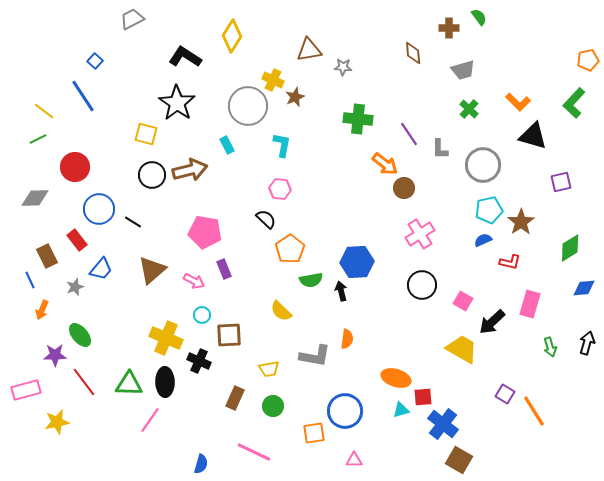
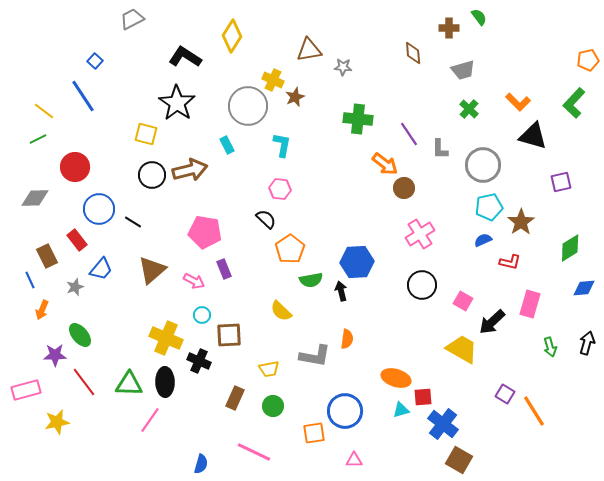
cyan pentagon at (489, 210): moved 3 px up
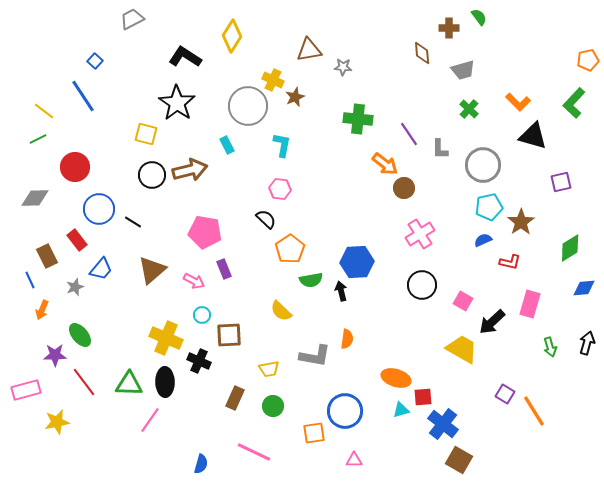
brown diamond at (413, 53): moved 9 px right
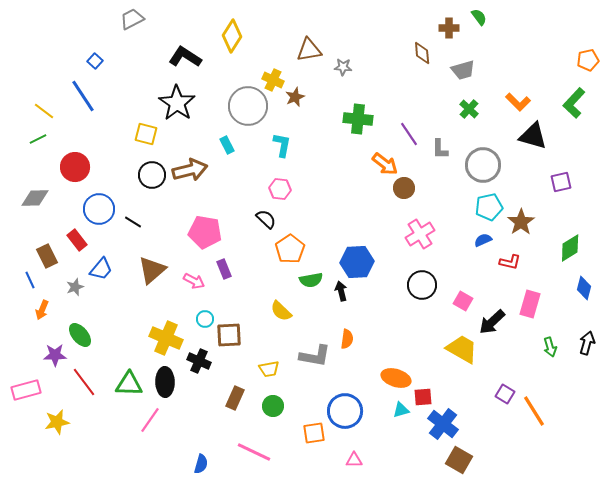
blue diamond at (584, 288): rotated 70 degrees counterclockwise
cyan circle at (202, 315): moved 3 px right, 4 px down
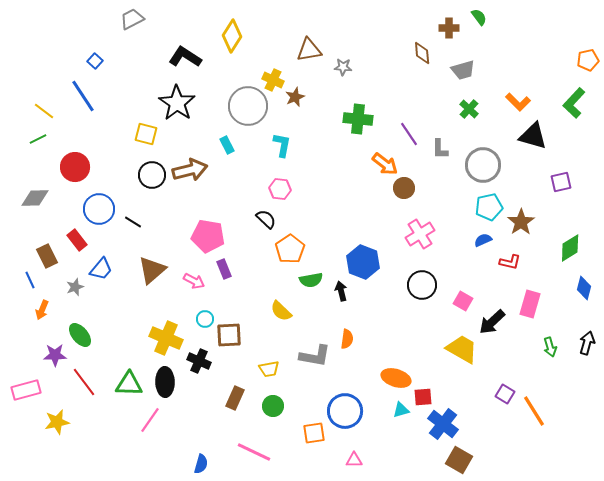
pink pentagon at (205, 232): moved 3 px right, 4 px down
blue hexagon at (357, 262): moved 6 px right; rotated 24 degrees clockwise
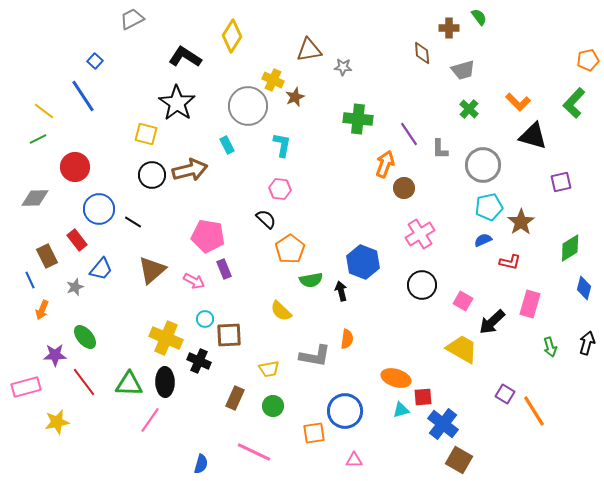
orange arrow at (385, 164): rotated 108 degrees counterclockwise
green ellipse at (80, 335): moved 5 px right, 2 px down
pink rectangle at (26, 390): moved 3 px up
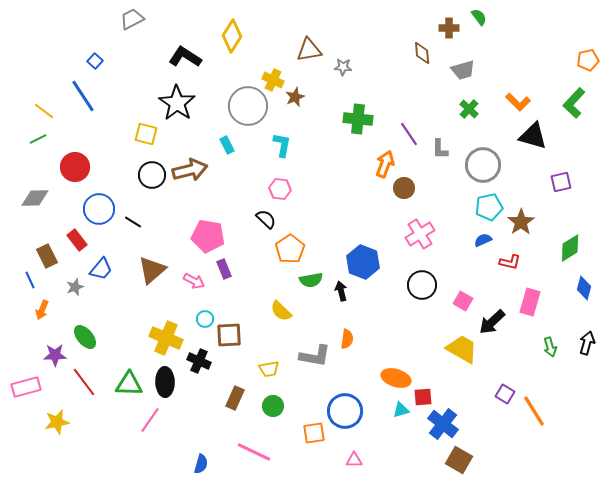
pink rectangle at (530, 304): moved 2 px up
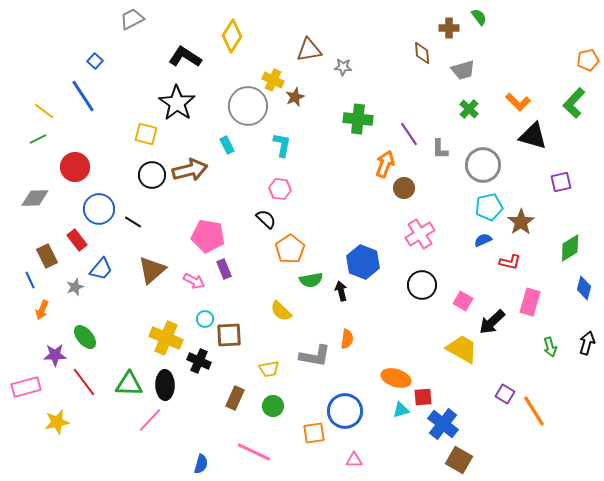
black ellipse at (165, 382): moved 3 px down
pink line at (150, 420): rotated 8 degrees clockwise
